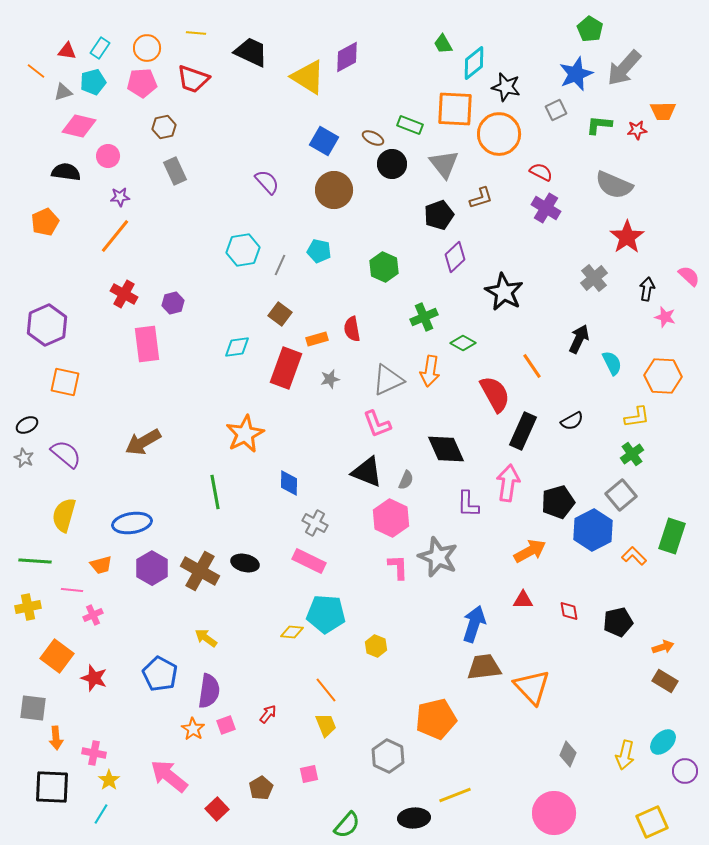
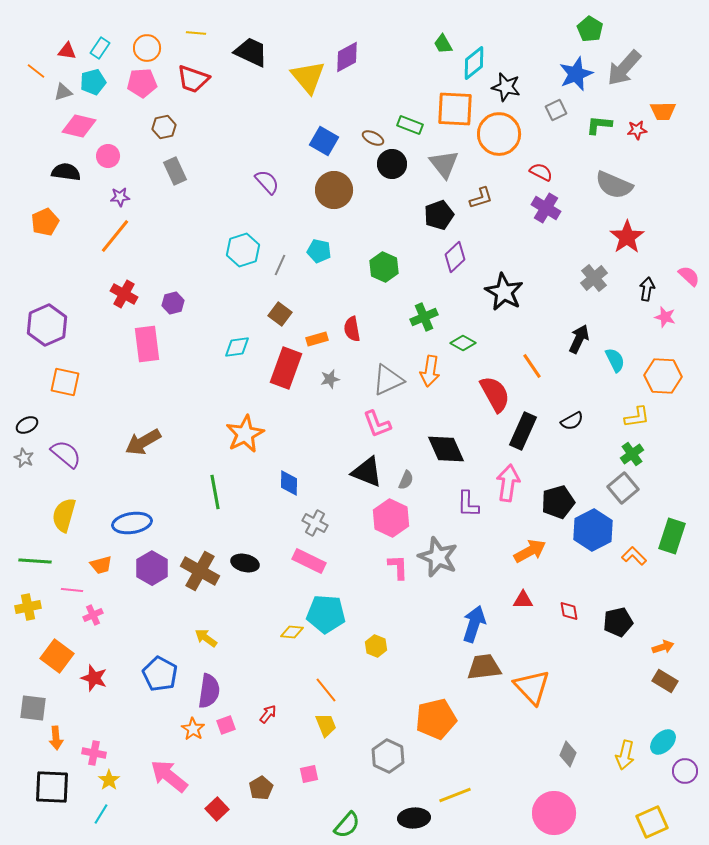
yellow triangle at (308, 77): rotated 18 degrees clockwise
cyan hexagon at (243, 250): rotated 8 degrees counterclockwise
cyan semicircle at (612, 363): moved 3 px right, 3 px up
gray square at (621, 495): moved 2 px right, 7 px up
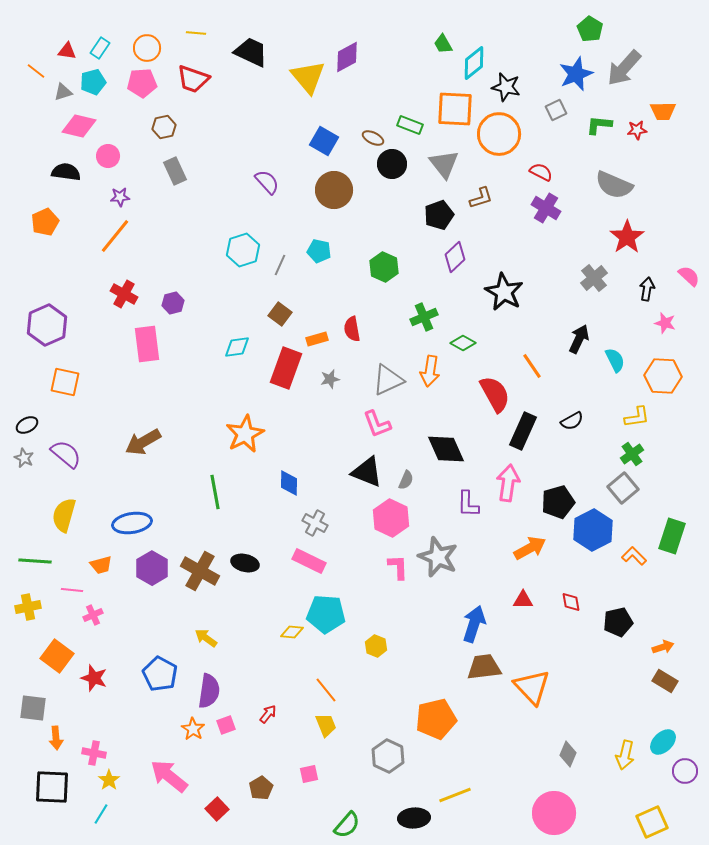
pink star at (665, 317): moved 6 px down
orange arrow at (530, 551): moved 3 px up
red diamond at (569, 611): moved 2 px right, 9 px up
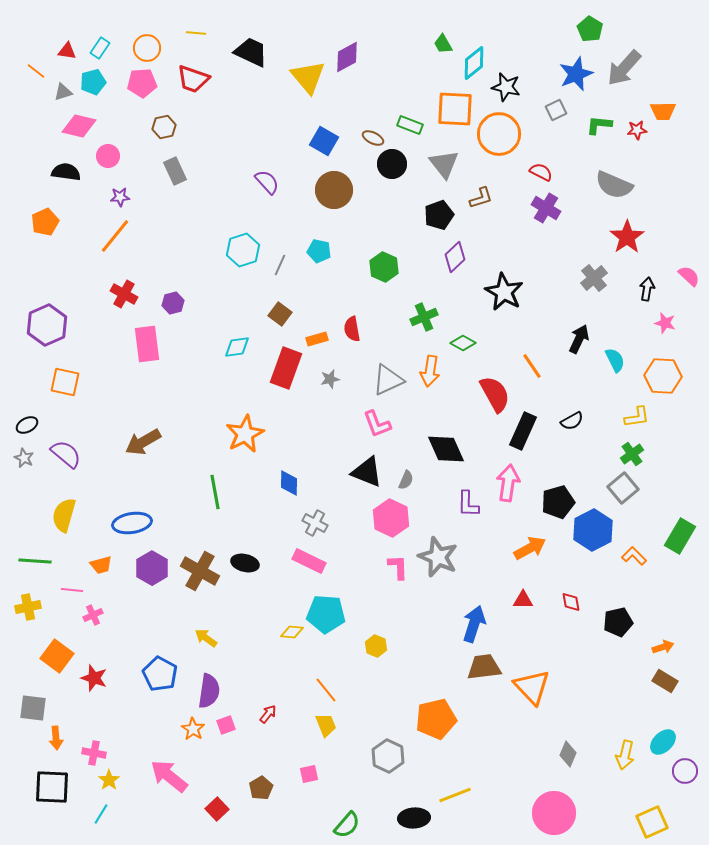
green rectangle at (672, 536): moved 8 px right; rotated 12 degrees clockwise
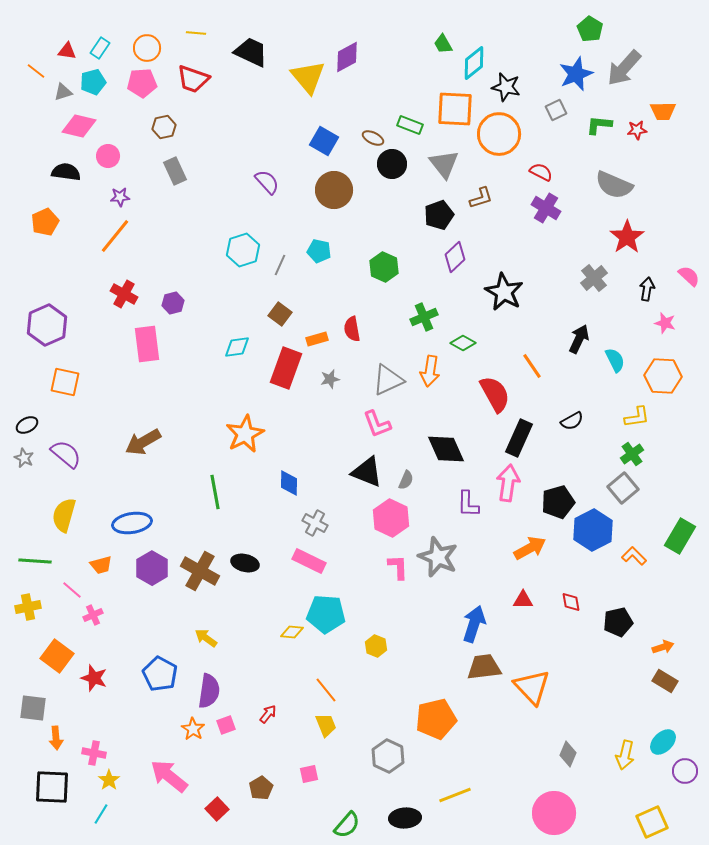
black rectangle at (523, 431): moved 4 px left, 7 px down
pink line at (72, 590): rotated 35 degrees clockwise
black ellipse at (414, 818): moved 9 px left
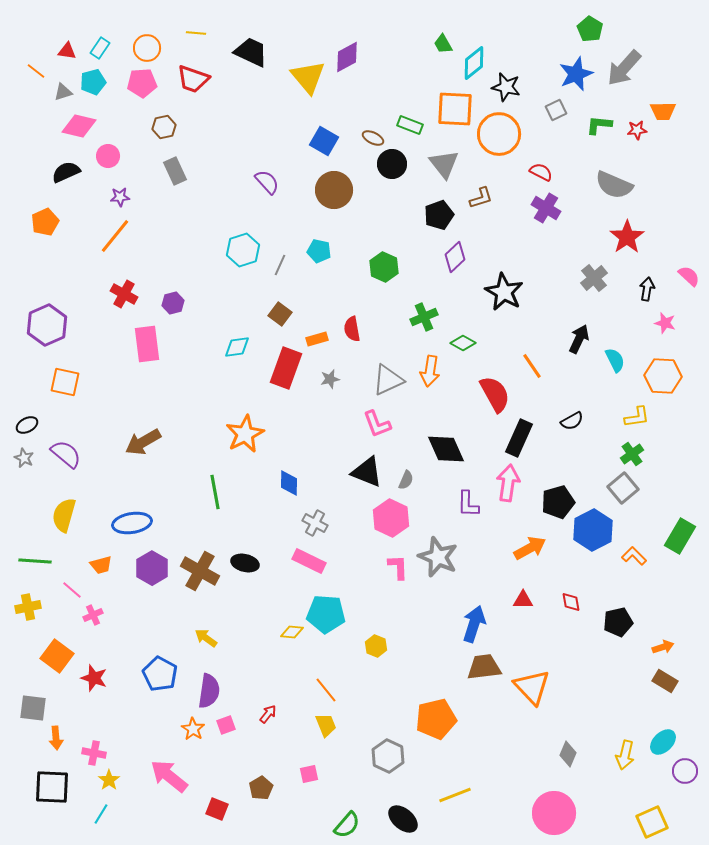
black semicircle at (66, 172): rotated 32 degrees counterclockwise
red square at (217, 809): rotated 25 degrees counterclockwise
black ellipse at (405, 818): moved 2 px left, 1 px down; rotated 44 degrees clockwise
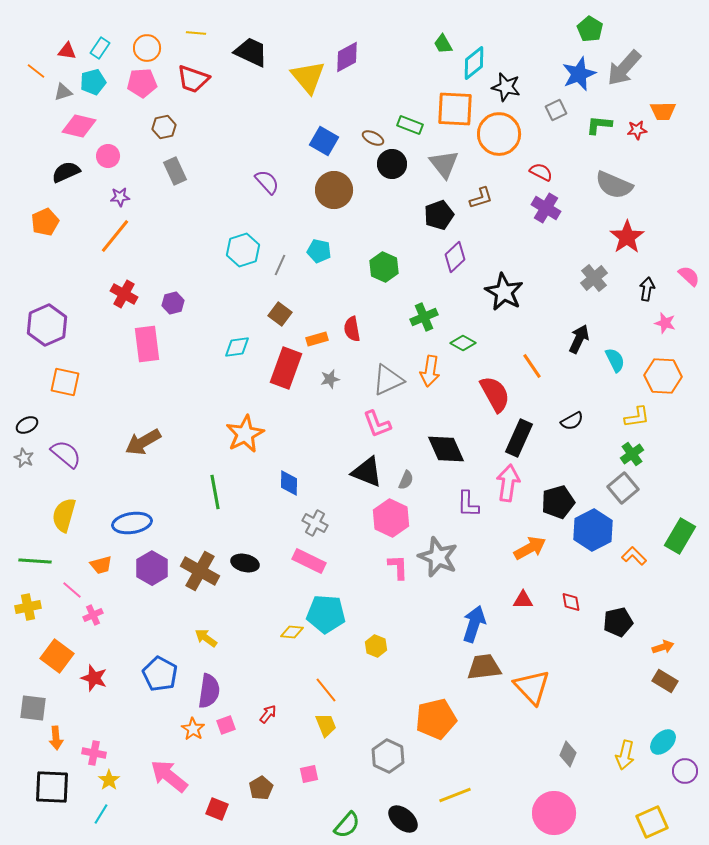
blue star at (576, 74): moved 3 px right
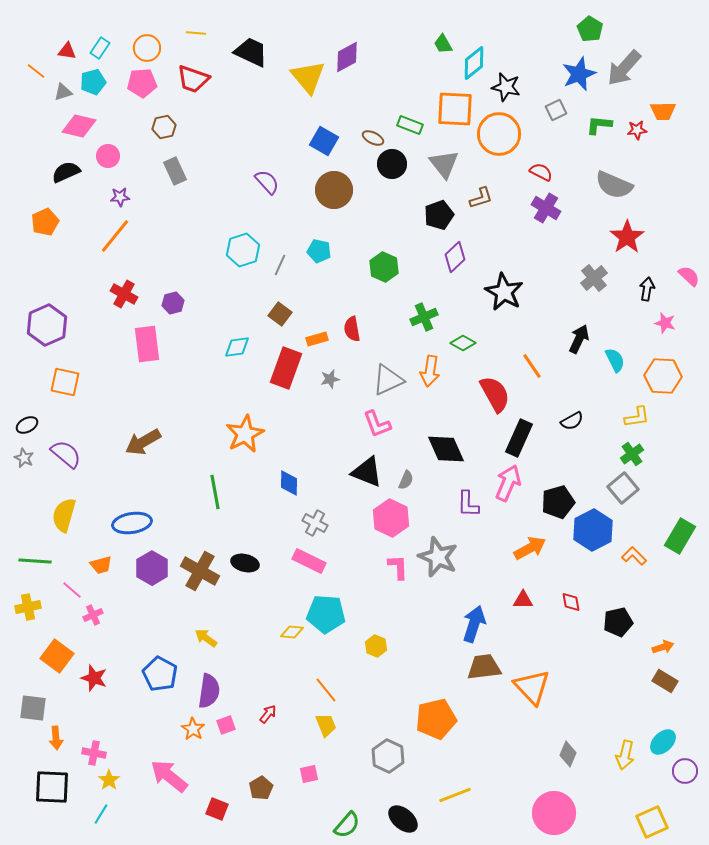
pink arrow at (508, 483): rotated 15 degrees clockwise
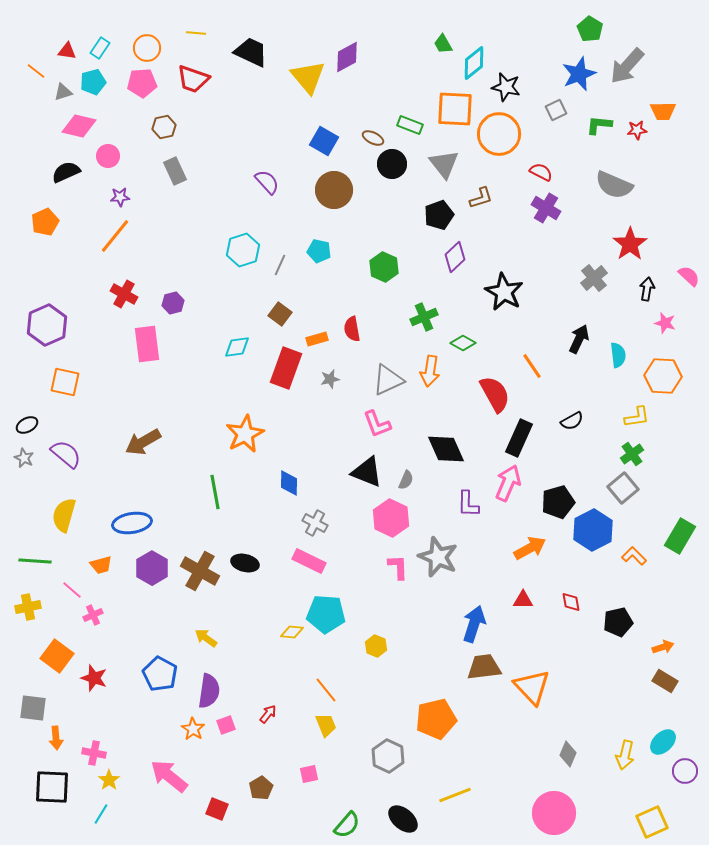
gray arrow at (624, 68): moved 3 px right, 2 px up
red star at (627, 237): moved 3 px right, 7 px down
cyan semicircle at (615, 360): moved 3 px right, 5 px up; rotated 20 degrees clockwise
